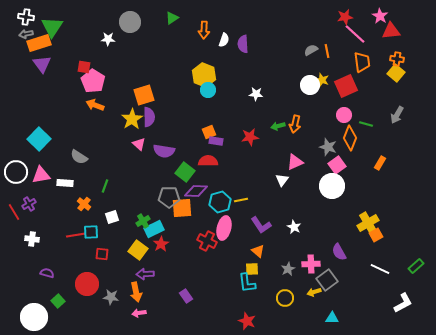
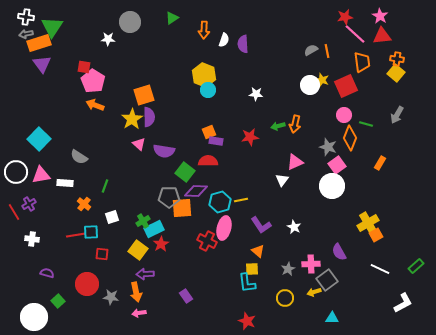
red triangle at (391, 31): moved 9 px left, 5 px down
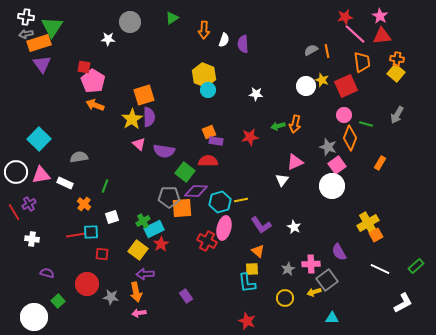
white circle at (310, 85): moved 4 px left, 1 px down
gray semicircle at (79, 157): rotated 138 degrees clockwise
white rectangle at (65, 183): rotated 21 degrees clockwise
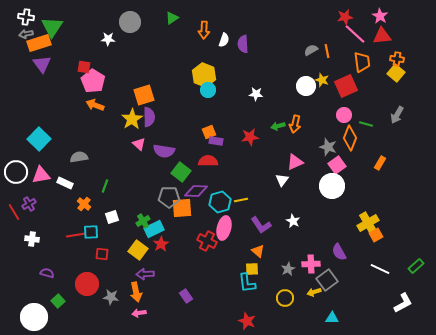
green square at (185, 172): moved 4 px left
white star at (294, 227): moved 1 px left, 6 px up
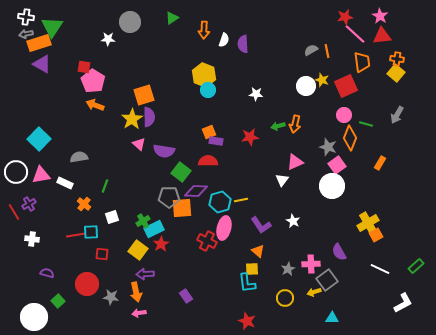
purple triangle at (42, 64): rotated 24 degrees counterclockwise
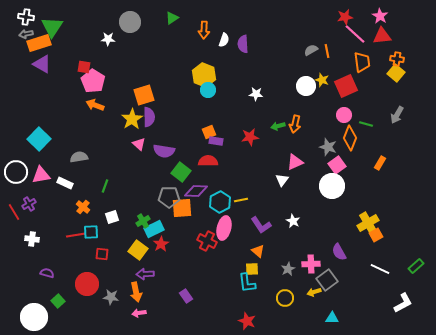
cyan hexagon at (220, 202): rotated 10 degrees counterclockwise
orange cross at (84, 204): moved 1 px left, 3 px down
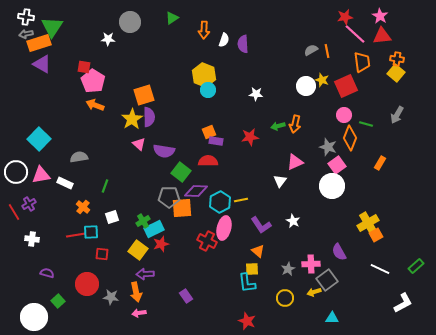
white triangle at (282, 180): moved 2 px left, 1 px down
red star at (161, 244): rotated 14 degrees clockwise
